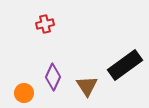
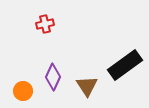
orange circle: moved 1 px left, 2 px up
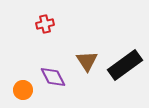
purple diamond: rotated 52 degrees counterclockwise
brown triangle: moved 25 px up
orange circle: moved 1 px up
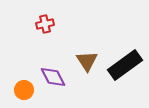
orange circle: moved 1 px right
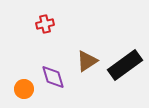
brown triangle: rotated 30 degrees clockwise
purple diamond: rotated 12 degrees clockwise
orange circle: moved 1 px up
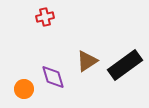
red cross: moved 7 px up
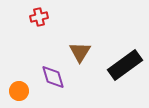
red cross: moved 6 px left
brown triangle: moved 7 px left, 9 px up; rotated 25 degrees counterclockwise
orange circle: moved 5 px left, 2 px down
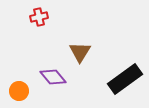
black rectangle: moved 14 px down
purple diamond: rotated 24 degrees counterclockwise
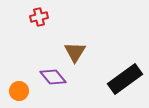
brown triangle: moved 5 px left
